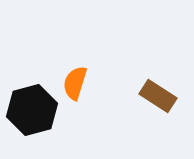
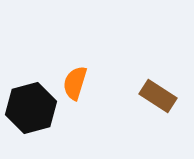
black hexagon: moved 1 px left, 2 px up
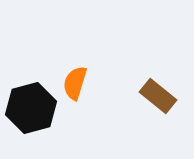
brown rectangle: rotated 6 degrees clockwise
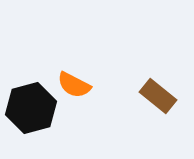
orange semicircle: moved 1 px left, 2 px down; rotated 80 degrees counterclockwise
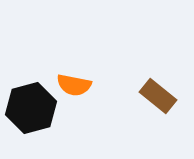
orange semicircle: rotated 16 degrees counterclockwise
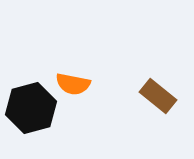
orange semicircle: moved 1 px left, 1 px up
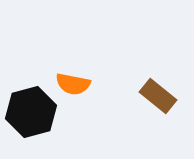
black hexagon: moved 4 px down
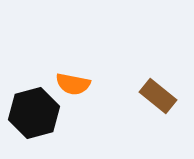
black hexagon: moved 3 px right, 1 px down
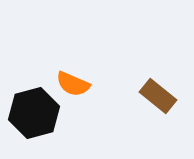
orange semicircle: rotated 12 degrees clockwise
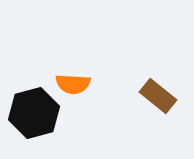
orange semicircle: rotated 20 degrees counterclockwise
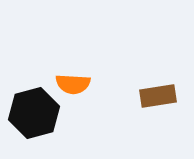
brown rectangle: rotated 48 degrees counterclockwise
